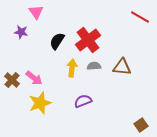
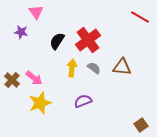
gray semicircle: moved 2 px down; rotated 40 degrees clockwise
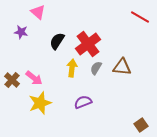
pink triangle: moved 2 px right; rotated 14 degrees counterclockwise
red cross: moved 4 px down
gray semicircle: moved 2 px right; rotated 96 degrees counterclockwise
purple semicircle: moved 1 px down
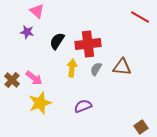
pink triangle: moved 1 px left, 1 px up
purple star: moved 6 px right
red cross: rotated 30 degrees clockwise
gray semicircle: moved 1 px down
purple semicircle: moved 4 px down
brown square: moved 2 px down
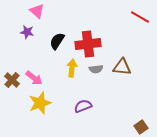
gray semicircle: rotated 128 degrees counterclockwise
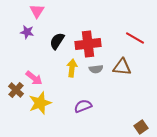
pink triangle: rotated 21 degrees clockwise
red line: moved 5 px left, 21 px down
brown cross: moved 4 px right, 10 px down
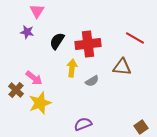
gray semicircle: moved 4 px left, 12 px down; rotated 24 degrees counterclockwise
purple semicircle: moved 18 px down
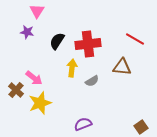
red line: moved 1 px down
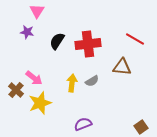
yellow arrow: moved 15 px down
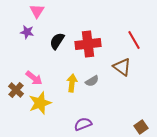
red line: moved 1 px left, 1 px down; rotated 30 degrees clockwise
brown triangle: rotated 30 degrees clockwise
